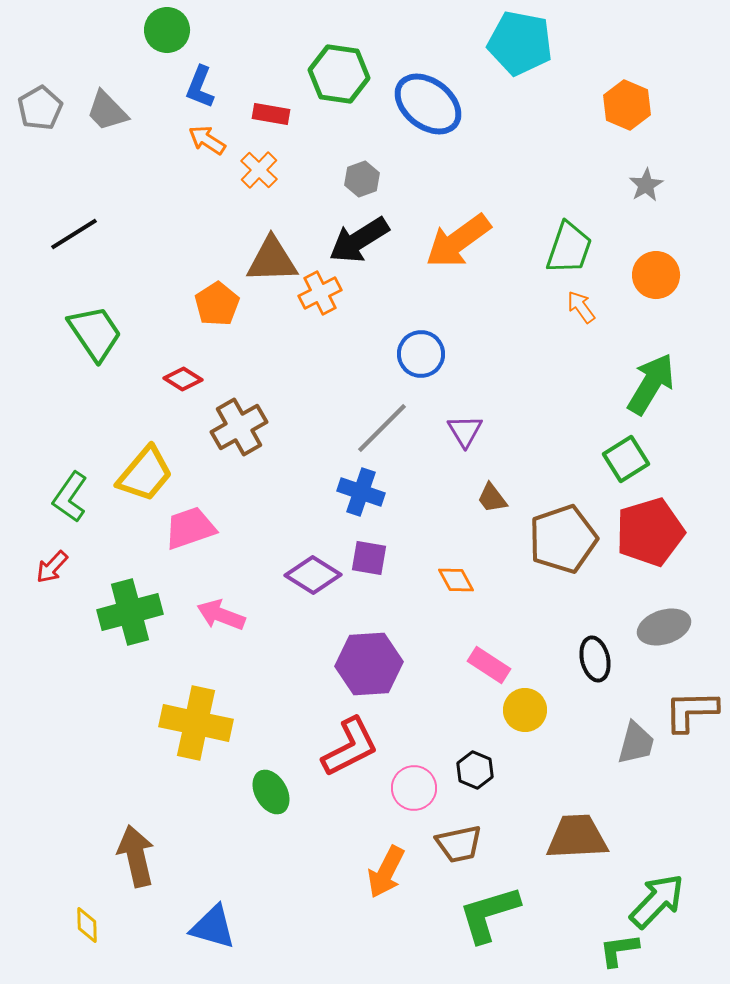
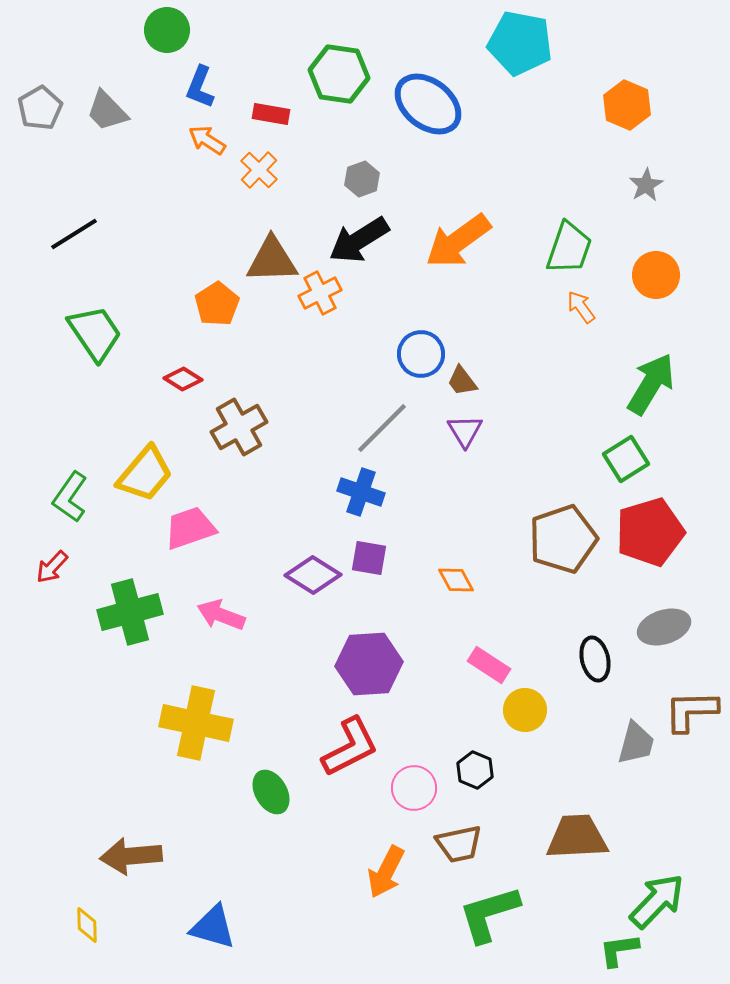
brown trapezoid at (492, 498): moved 30 px left, 117 px up
brown arrow at (136, 856): moved 5 px left; rotated 82 degrees counterclockwise
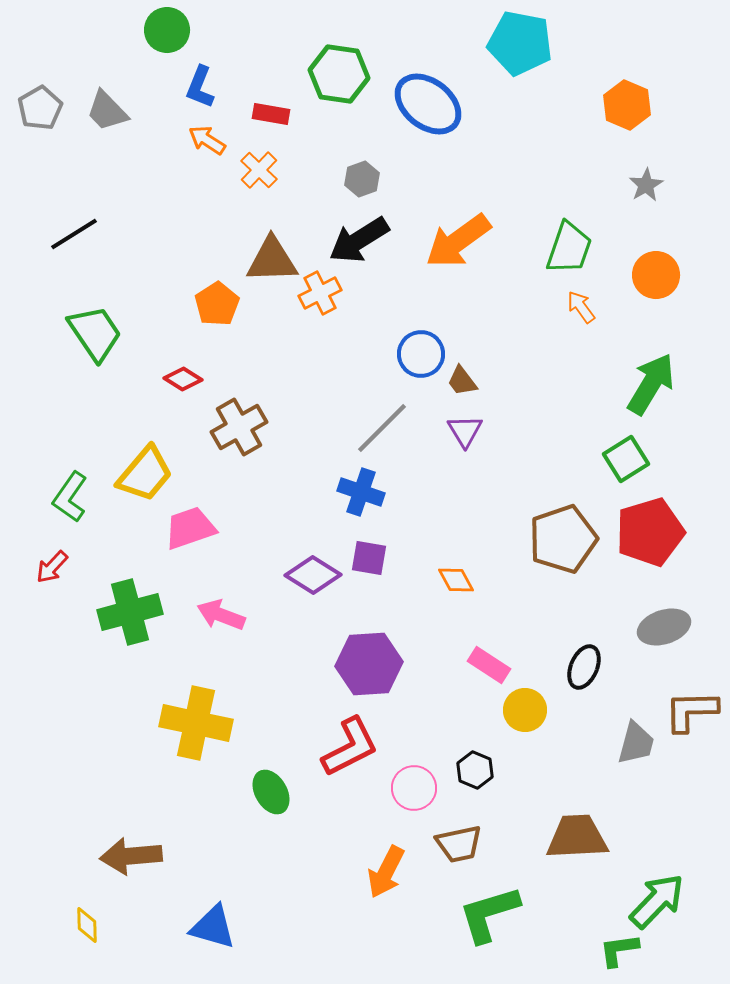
black ellipse at (595, 659): moved 11 px left, 8 px down; rotated 36 degrees clockwise
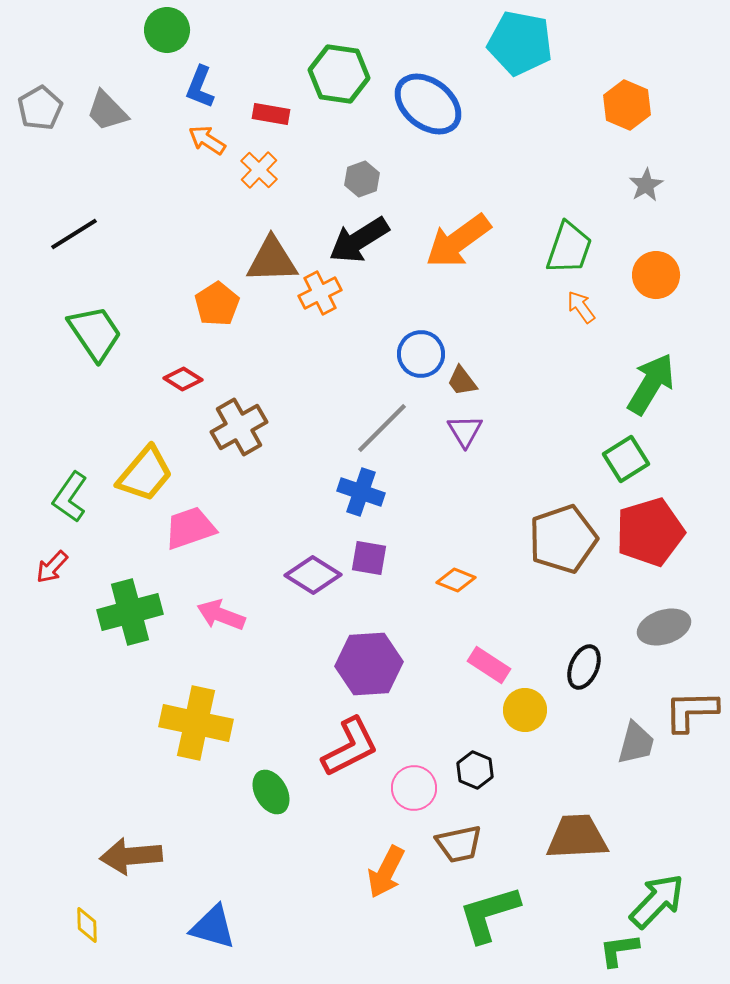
orange diamond at (456, 580): rotated 39 degrees counterclockwise
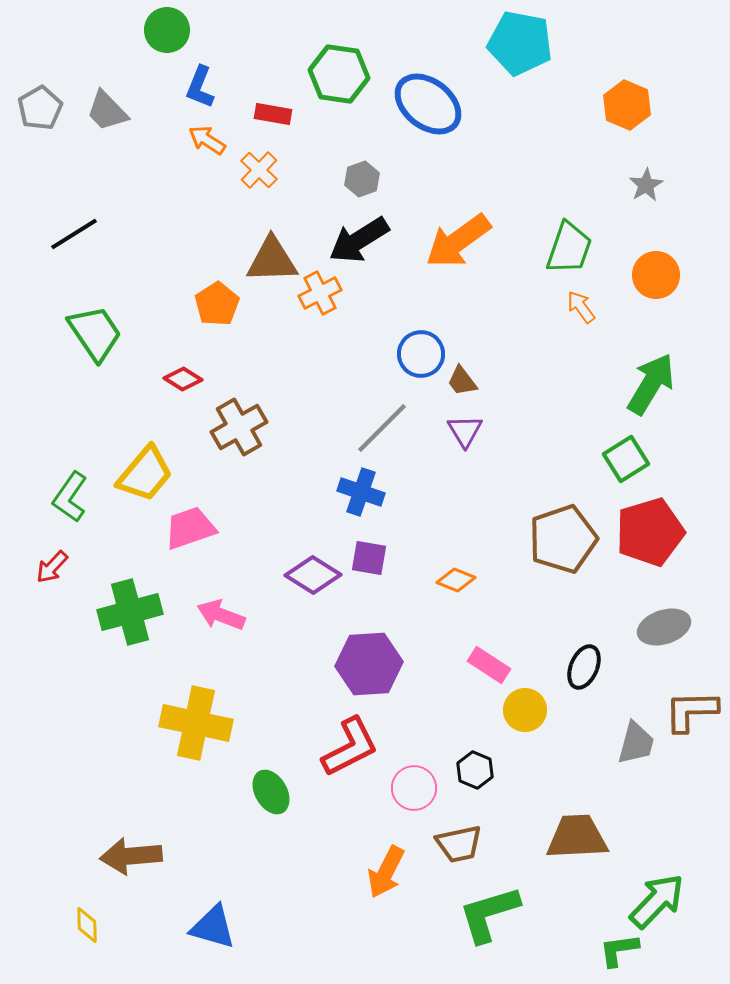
red rectangle at (271, 114): moved 2 px right
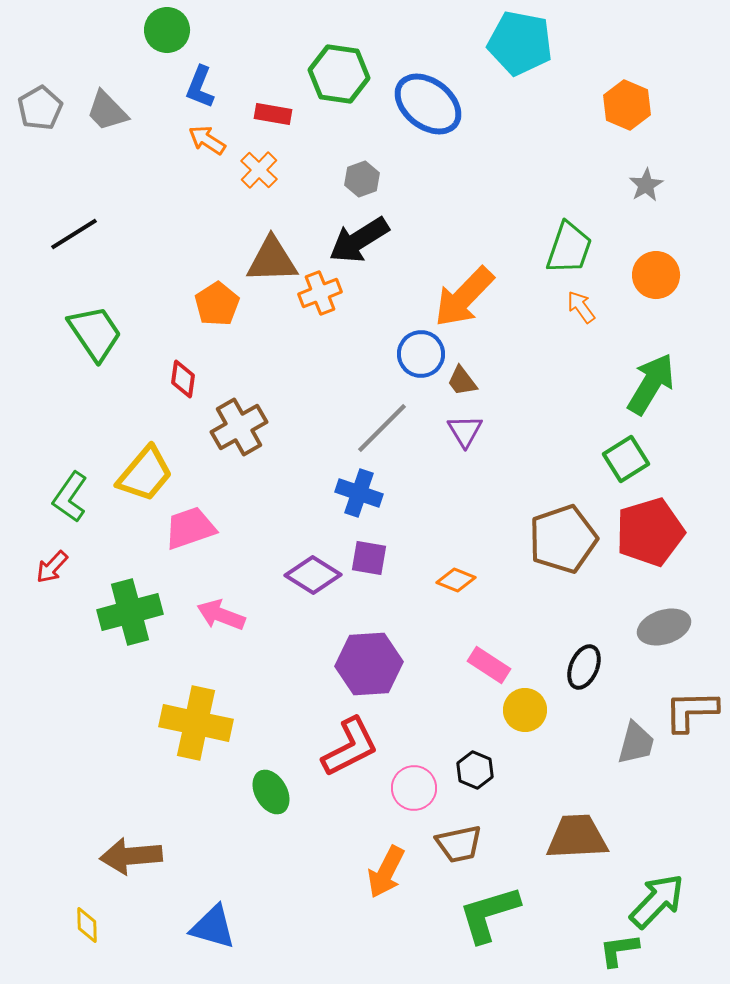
orange arrow at (458, 241): moved 6 px right, 56 px down; rotated 10 degrees counterclockwise
orange cross at (320, 293): rotated 6 degrees clockwise
red diamond at (183, 379): rotated 66 degrees clockwise
blue cross at (361, 492): moved 2 px left, 1 px down
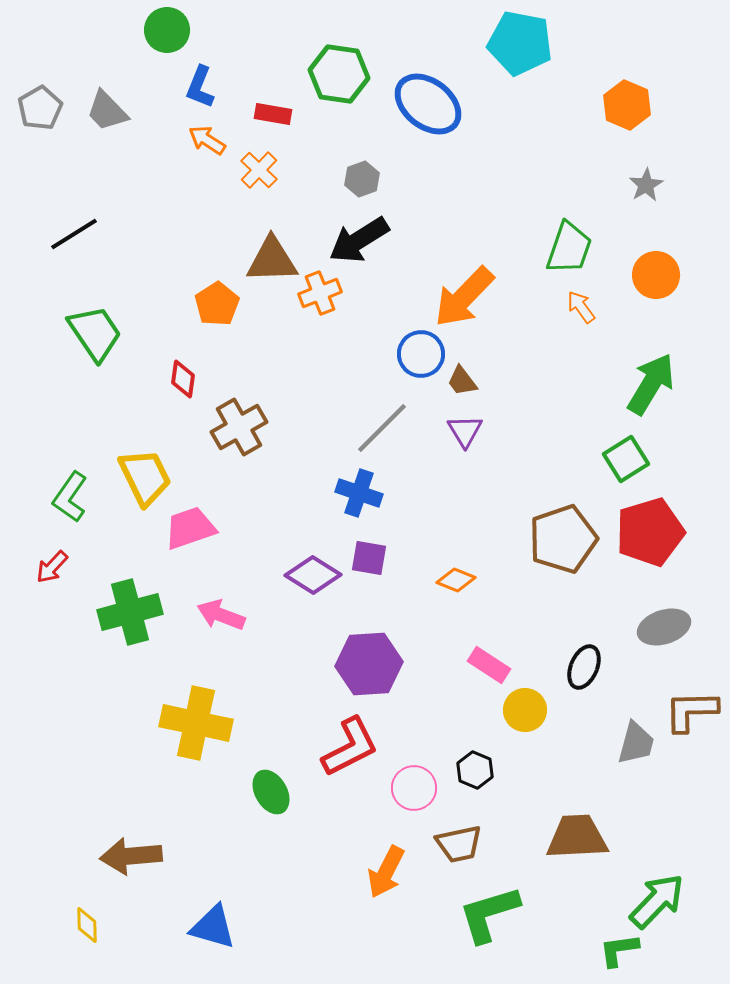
yellow trapezoid at (145, 474): moved 3 px down; rotated 66 degrees counterclockwise
